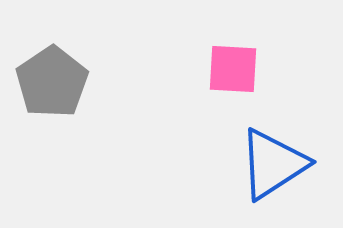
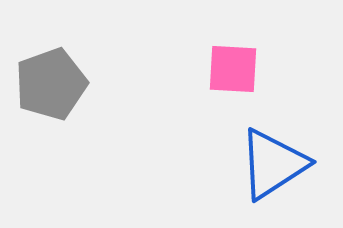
gray pentagon: moved 1 px left, 2 px down; rotated 14 degrees clockwise
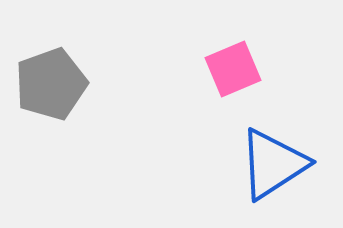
pink square: rotated 26 degrees counterclockwise
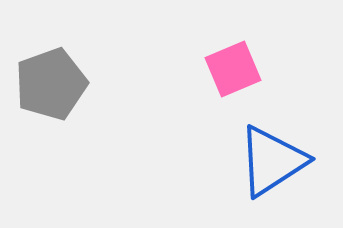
blue triangle: moved 1 px left, 3 px up
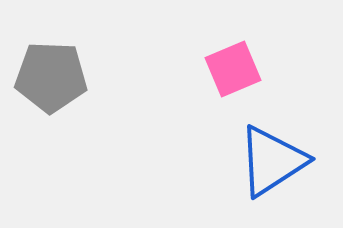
gray pentagon: moved 7 px up; rotated 22 degrees clockwise
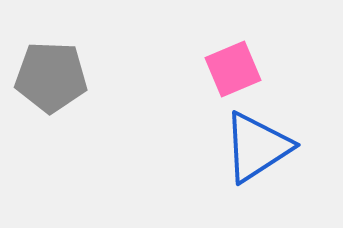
blue triangle: moved 15 px left, 14 px up
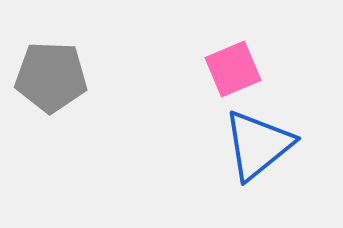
blue triangle: moved 1 px right, 2 px up; rotated 6 degrees counterclockwise
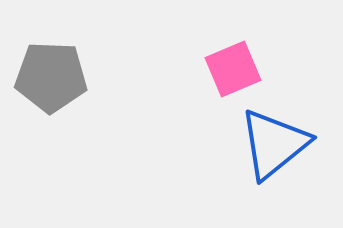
blue triangle: moved 16 px right, 1 px up
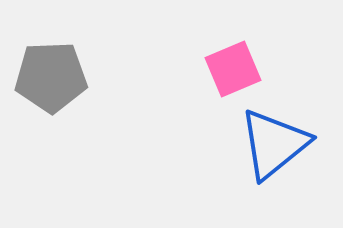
gray pentagon: rotated 4 degrees counterclockwise
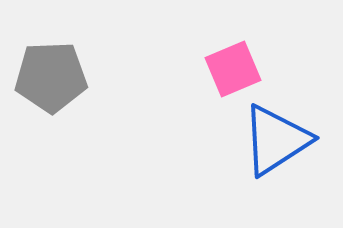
blue triangle: moved 2 px right, 4 px up; rotated 6 degrees clockwise
